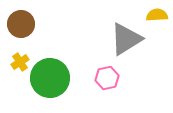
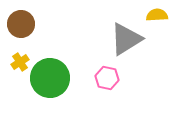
pink hexagon: rotated 25 degrees clockwise
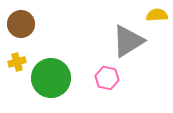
gray triangle: moved 2 px right, 2 px down
yellow cross: moved 3 px left; rotated 18 degrees clockwise
green circle: moved 1 px right
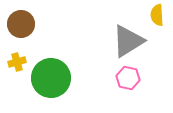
yellow semicircle: rotated 90 degrees counterclockwise
pink hexagon: moved 21 px right
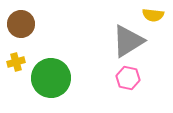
yellow semicircle: moved 4 px left; rotated 80 degrees counterclockwise
yellow cross: moved 1 px left
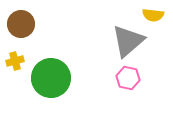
gray triangle: rotated 9 degrees counterclockwise
yellow cross: moved 1 px left, 1 px up
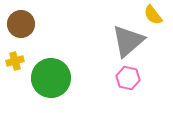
yellow semicircle: rotated 45 degrees clockwise
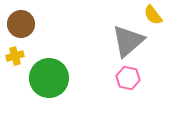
yellow cross: moved 5 px up
green circle: moved 2 px left
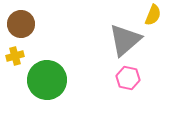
yellow semicircle: rotated 120 degrees counterclockwise
gray triangle: moved 3 px left, 1 px up
green circle: moved 2 px left, 2 px down
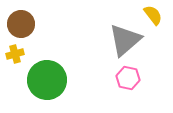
yellow semicircle: rotated 60 degrees counterclockwise
yellow cross: moved 2 px up
